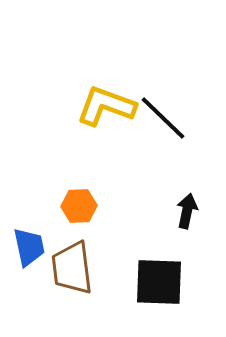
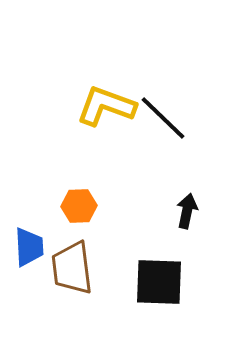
blue trapezoid: rotated 9 degrees clockwise
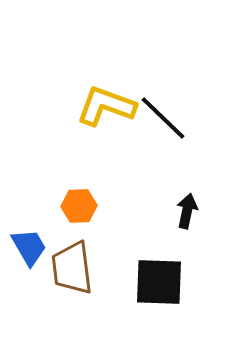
blue trapezoid: rotated 27 degrees counterclockwise
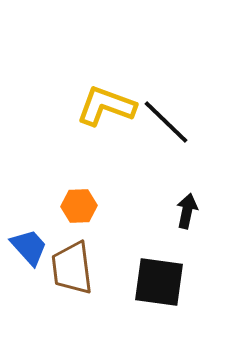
black line: moved 3 px right, 4 px down
blue trapezoid: rotated 12 degrees counterclockwise
black square: rotated 6 degrees clockwise
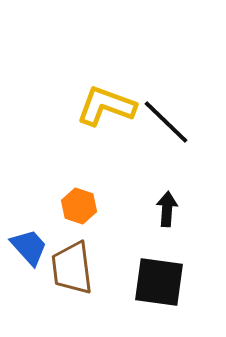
orange hexagon: rotated 20 degrees clockwise
black arrow: moved 20 px left, 2 px up; rotated 8 degrees counterclockwise
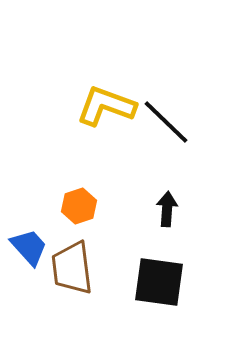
orange hexagon: rotated 24 degrees clockwise
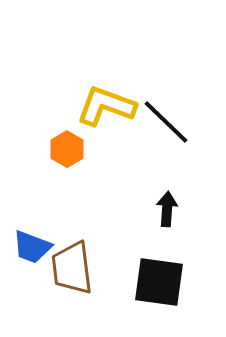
orange hexagon: moved 12 px left, 57 px up; rotated 12 degrees counterclockwise
blue trapezoid: moved 3 px right; rotated 153 degrees clockwise
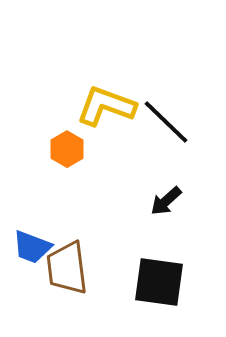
black arrow: moved 1 px left, 8 px up; rotated 136 degrees counterclockwise
brown trapezoid: moved 5 px left
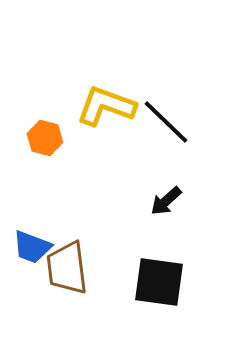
orange hexagon: moved 22 px left, 11 px up; rotated 16 degrees counterclockwise
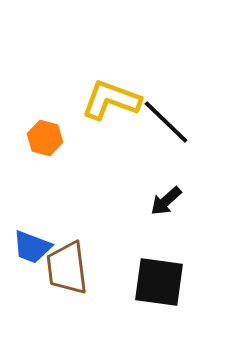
yellow L-shape: moved 5 px right, 6 px up
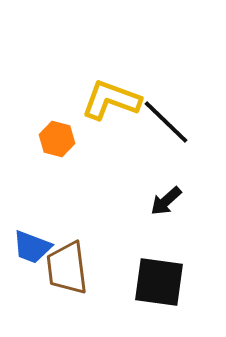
orange hexagon: moved 12 px right, 1 px down
